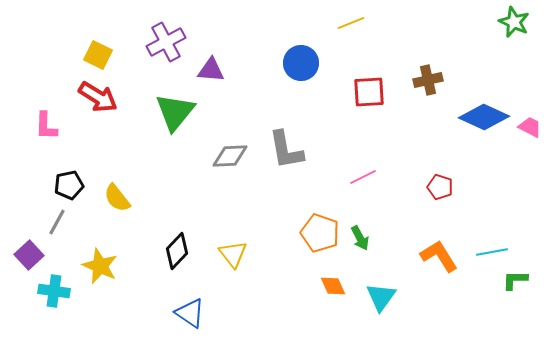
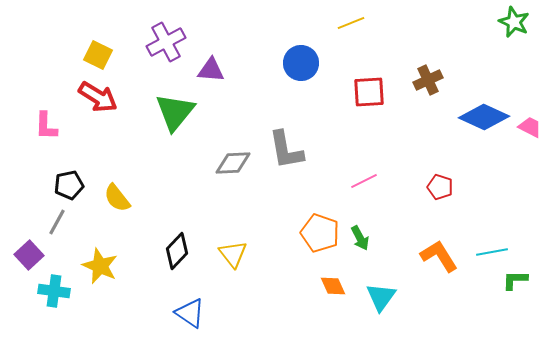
brown cross: rotated 12 degrees counterclockwise
gray diamond: moved 3 px right, 7 px down
pink line: moved 1 px right, 4 px down
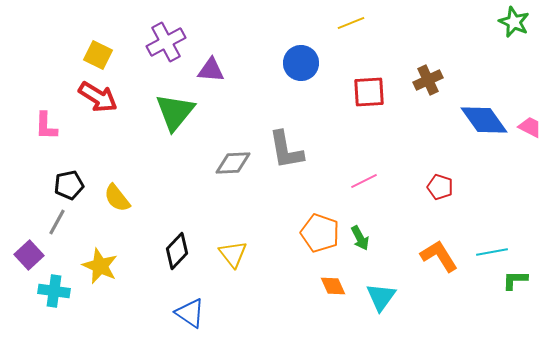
blue diamond: moved 3 px down; rotated 30 degrees clockwise
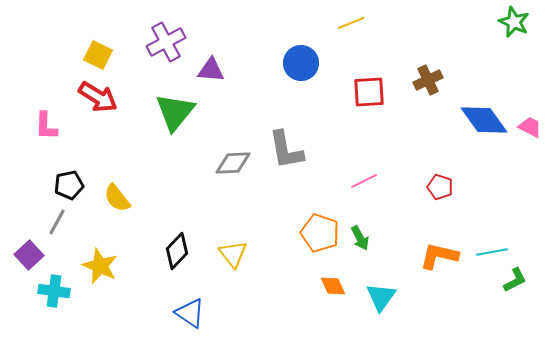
orange L-shape: rotated 45 degrees counterclockwise
green L-shape: rotated 152 degrees clockwise
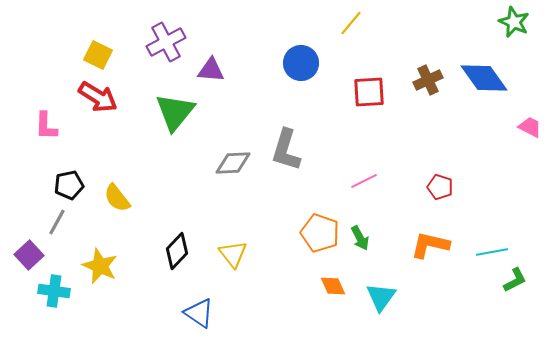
yellow line: rotated 28 degrees counterclockwise
blue diamond: moved 42 px up
gray L-shape: rotated 27 degrees clockwise
orange L-shape: moved 9 px left, 11 px up
blue triangle: moved 9 px right
